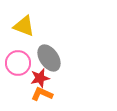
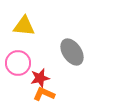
yellow triangle: rotated 15 degrees counterclockwise
gray ellipse: moved 23 px right, 6 px up
orange L-shape: moved 2 px right
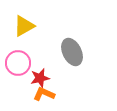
yellow triangle: rotated 35 degrees counterclockwise
gray ellipse: rotated 8 degrees clockwise
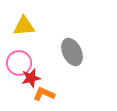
yellow triangle: rotated 25 degrees clockwise
pink circle: moved 1 px right
red star: moved 9 px left
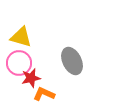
yellow triangle: moved 3 px left, 11 px down; rotated 20 degrees clockwise
gray ellipse: moved 9 px down
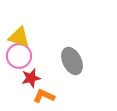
yellow triangle: moved 2 px left
pink circle: moved 7 px up
orange L-shape: moved 2 px down
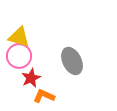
red star: rotated 12 degrees counterclockwise
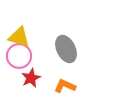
gray ellipse: moved 6 px left, 12 px up
orange L-shape: moved 21 px right, 10 px up
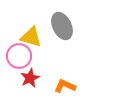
yellow triangle: moved 12 px right
gray ellipse: moved 4 px left, 23 px up
red star: moved 1 px left
